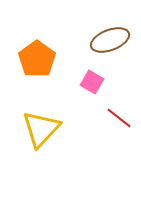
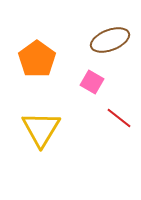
yellow triangle: rotated 12 degrees counterclockwise
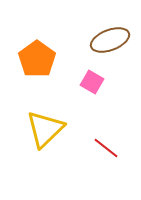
red line: moved 13 px left, 30 px down
yellow triangle: moved 4 px right; rotated 15 degrees clockwise
